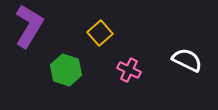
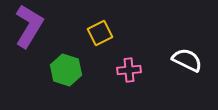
yellow square: rotated 15 degrees clockwise
pink cross: rotated 30 degrees counterclockwise
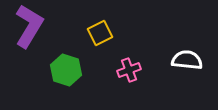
white semicircle: rotated 20 degrees counterclockwise
pink cross: rotated 15 degrees counterclockwise
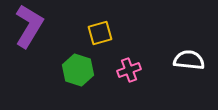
yellow square: rotated 10 degrees clockwise
white semicircle: moved 2 px right
green hexagon: moved 12 px right
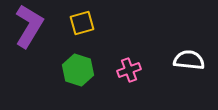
yellow square: moved 18 px left, 10 px up
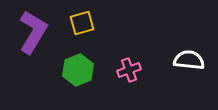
purple L-shape: moved 4 px right, 6 px down
green hexagon: rotated 20 degrees clockwise
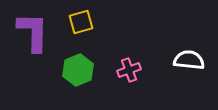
yellow square: moved 1 px left, 1 px up
purple L-shape: rotated 30 degrees counterclockwise
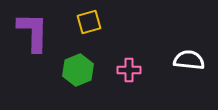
yellow square: moved 8 px right
pink cross: rotated 20 degrees clockwise
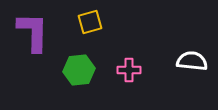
yellow square: moved 1 px right
white semicircle: moved 3 px right, 1 px down
green hexagon: moved 1 px right; rotated 16 degrees clockwise
